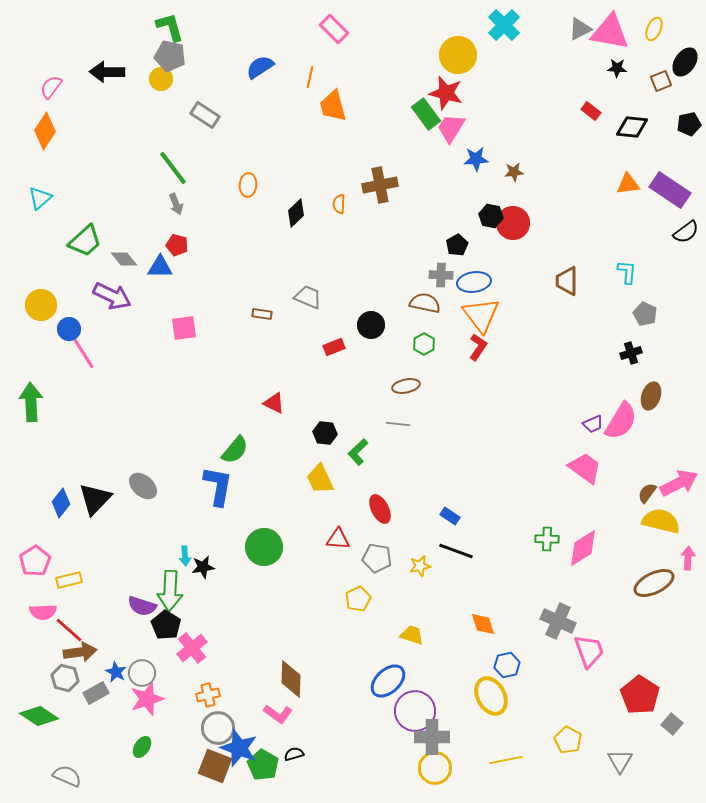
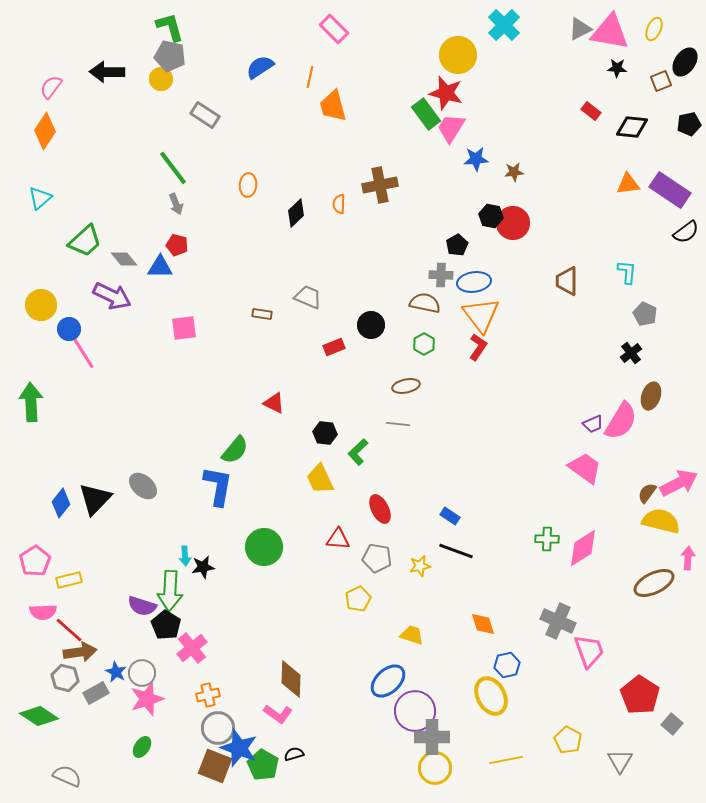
black cross at (631, 353): rotated 20 degrees counterclockwise
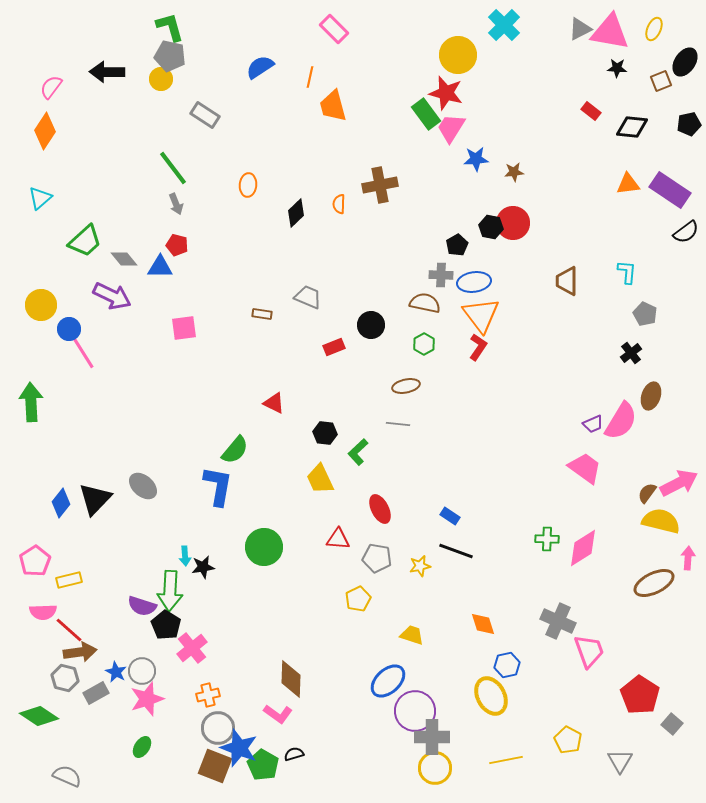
black hexagon at (491, 216): moved 11 px down
gray circle at (142, 673): moved 2 px up
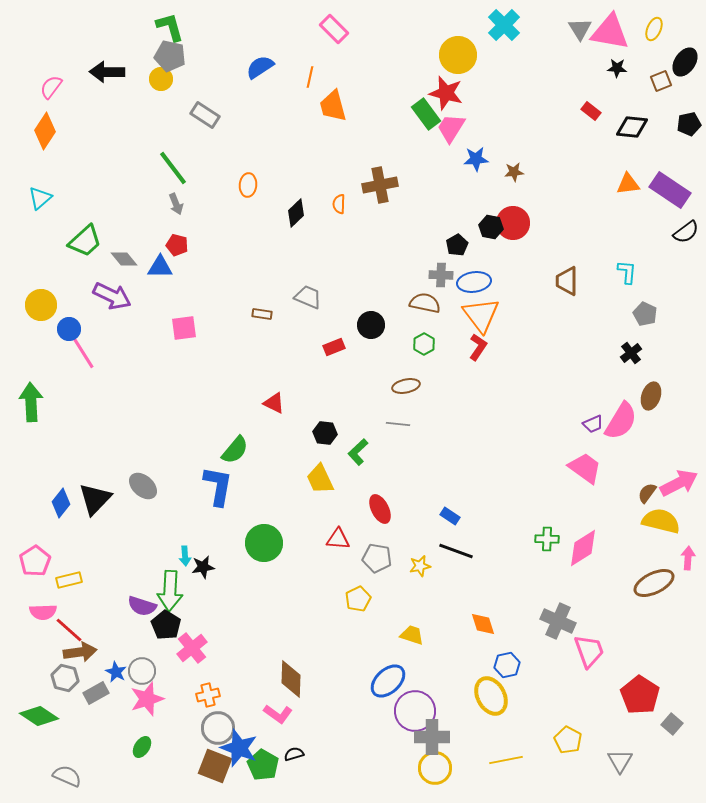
gray triangle at (580, 29): rotated 35 degrees counterclockwise
green circle at (264, 547): moved 4 px up
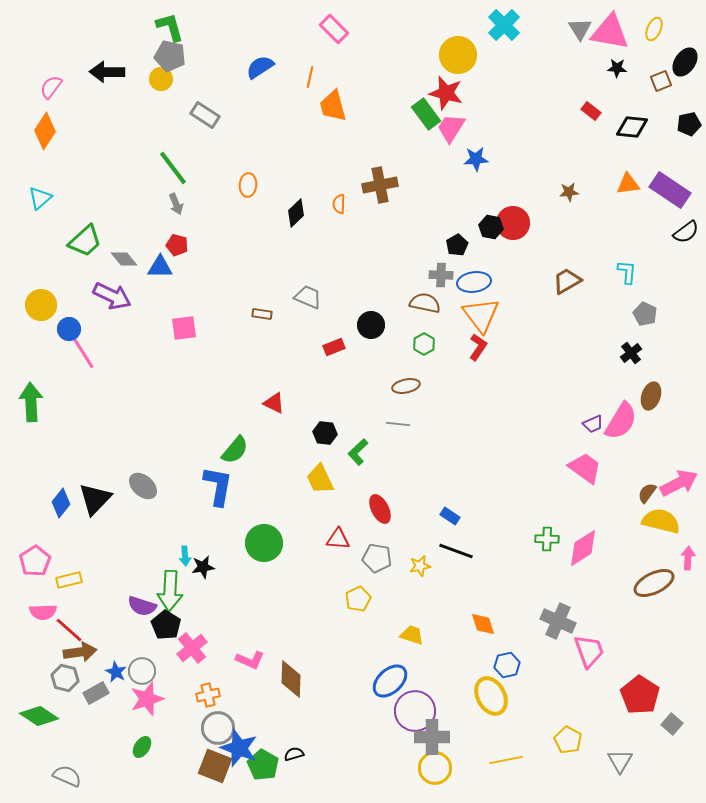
brown star at (514, 172): moved 55 px right, 20 px down
brown trapezoid at (567, 281): rotated 60 degrees clockwise
blue ellipse at (388, 681): moved 2 px right
pink L-shape at (278, 714): moved 28 px left, 54 px up; rotated 12 degrees counterclockwise
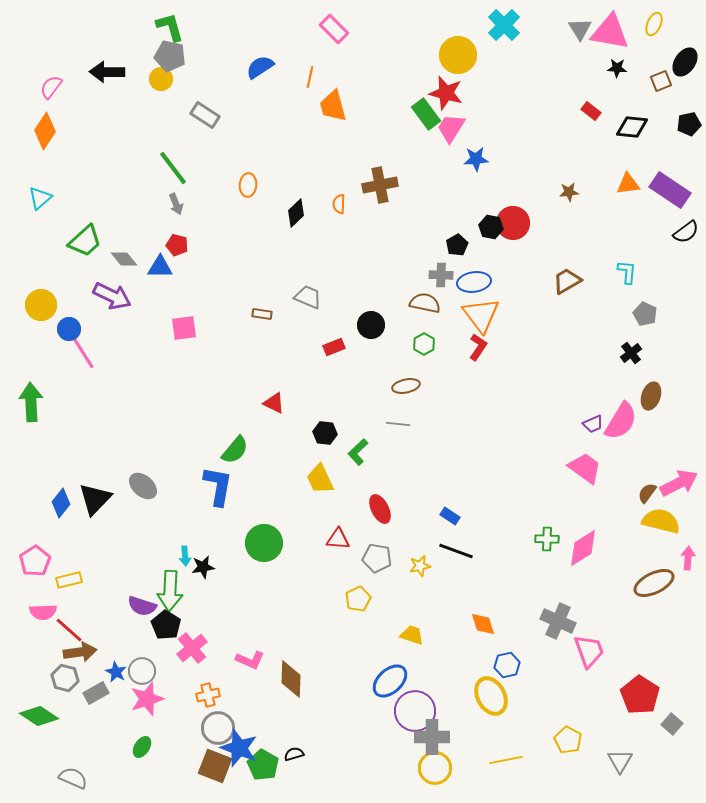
yellow ellipse at (654, 29): moved 5 px up
gray semicircle at (67, 776): moved 6 px right, 2 px down
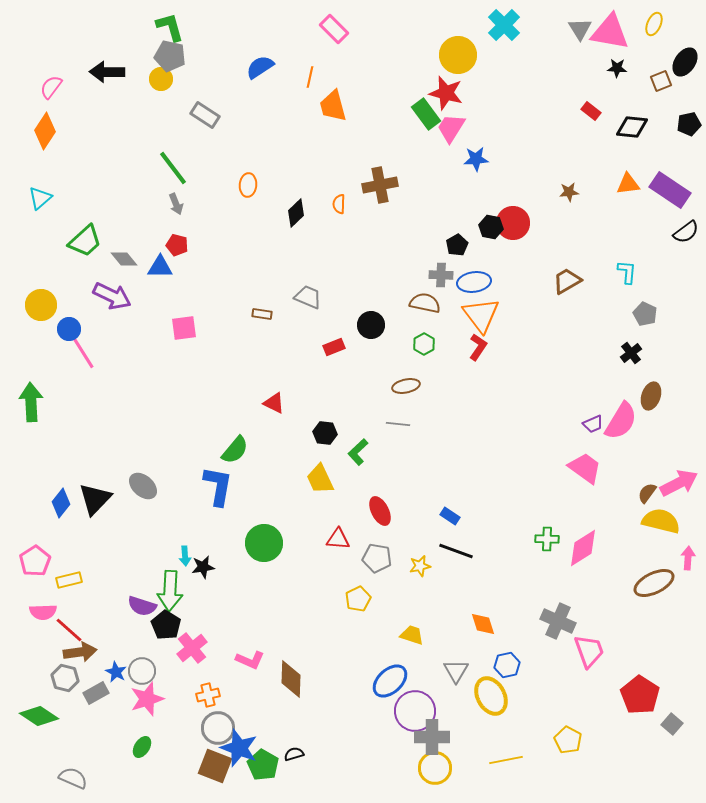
red ellipse at (380, 509): moved 2 px down
gray triangle at (620, 761): moved 164 px left, 90 px up
